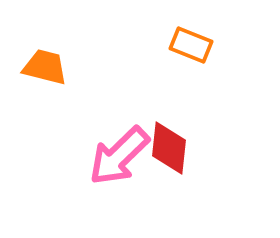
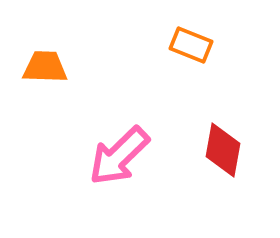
orange trapezoid: rotated 12 degrees counterclockwise
red diamond: moved 54 px right, 2 px down; rotated 4 degrees clockwise
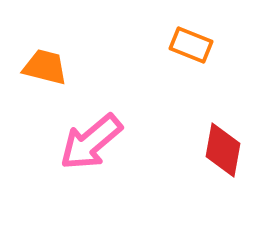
orange trapezoid: rotated 12 degrees clockwise
pink arrow: moved 28 px left, 14 px up; rotated 4 degrees clockwise
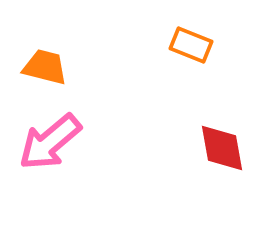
pink arrow: moved 41 px left
red diamond: moved 1 px left, 2 px up; rotated 20 degrees counterclockwise
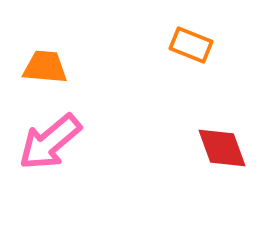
orange trapezoid: rotated 9 degrees counterclockwise
red diamond: rotated 10 degrees counterclockwise
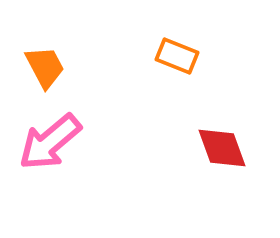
orange rectangle: moved 14 px left, 11 px down
orange trapezoid: rotated 57 degrees clockwise
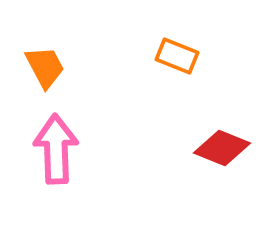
pink arrow: moved 6 px right, 7 px down; rotated 128 degrees clockwise
red diamond: rotated 48 degrees counterclockwise
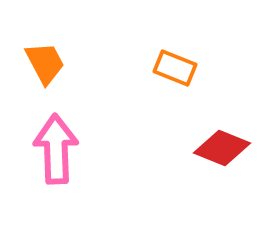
orange rectangle: moved 2 px left, 12 px down
orange trapezoid: moved 4 px up
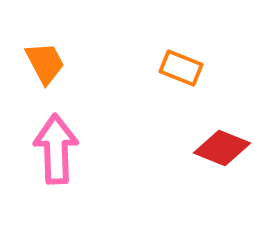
orange rectangle: moved 6 px right
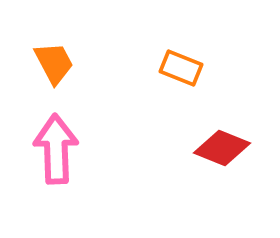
orange trapezoid: moved 9 px right
